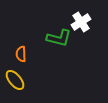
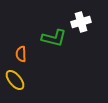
white cross: rotated 18 degrees clockwise
green L-shape: moved 5 px left
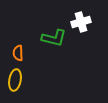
orange semicircle: moved 3 px left, 1 px up
yellow ellipse: rotated 50 degrees clockwise
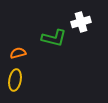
orange semicircle: rotated 77 degrees clockwise
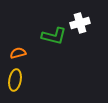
white cross: moved 1 px left, 1 px down
green L-shape: moved 2 px up
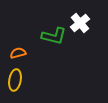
white cross: rotated 24 degrees counterclockwise
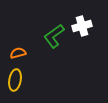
white cross: moved 2 px right, 3 px down; rotated 24 degrees clockwise
green L-shape: rotated 130 degrees clockwise
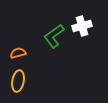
yellow ellipse: moved 3 px right, 1 px down
